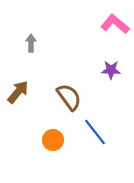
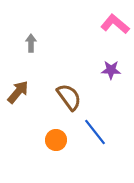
orange circle: moved 3 px right
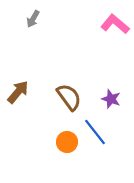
gray arrow: moved 2 px right, 24 px up; rotated 150 degrees counterclockwise
purple star: moved 29 px down; rotated 18 degrees clockwise
orange circle: moved 11 px right, 2 px down
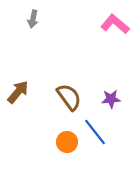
gray arrow: rotated 18 degrees counterclockwise
purple star: rotated 24 degrees counterclockwise
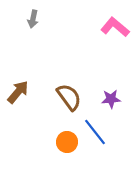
pink L-shape: moved 3 px down
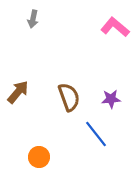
brown semicircle: rotated 16 degrees clockwise
blue line: moved 1 px right, 2 px down
orange circle: moved 28 px left, 15 px down
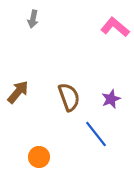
purple star: rotated 18 degrees counterclockwise
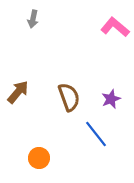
orange circle: moved 1 px down
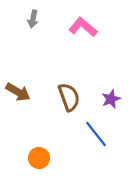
pink L-shape: moved 32 px left
brown arrow: rotated 80 degrees clockwise
